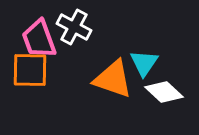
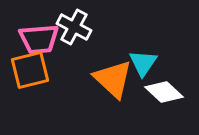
pink trapezoid: rotated 75 degrees counterclockwise
cyan triangle: moved 1 px left
orange square: rotated 15 degrees counterclockwise
orange triangle: rotated 24 degrees clockwise
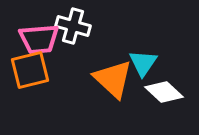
white cross: moved 1 px left, 1 px up; rotated 12 degrees counterclockwise
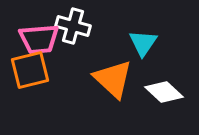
cyan triangle: moved 20 px up
